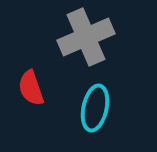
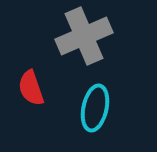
gray cross: moved 2 px left, 1 px up
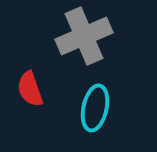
red semicircle: moved 1 px left, 1 px down
